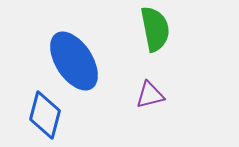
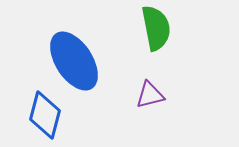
green semicircle: moved 1 px right, 1 px up
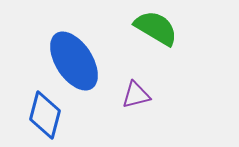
green semicircle: rotated 48 degrees counterclockwise
purple triangle: moved 14 px left
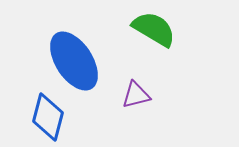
green semicircle: moved 2 px left, 1 px down
blue diamond: moved 3 px right, 2 px down
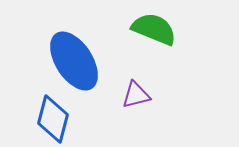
green semicircle: rotated 9 degrees counterclockwise
blue diamond: moved 5 px right, 2 px down
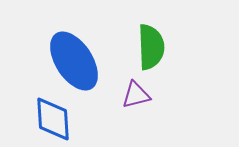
green semicircle: moved 3 px left, 18 px down; rotated 66 degrees clockwise
blue diamond: rotated 18 degrees counterclockwise
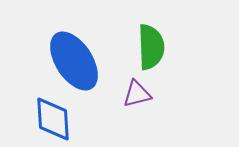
purple triangle: moved 1 px right, 1 px up
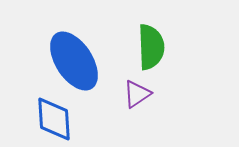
purple triangle: rotated 20 degrees counterclockwise
blue diamond: moved 1 px right
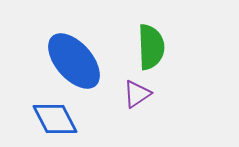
blue ellipse: rotated 8 degrees counterclockwise
blue diamond: moved 1 px right; rotated 24 degrees counterclockwise
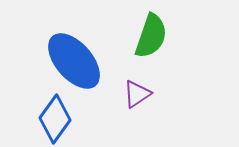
green semicircle: moved 11 px up; rotated 21 degrees clockwise
blue diamond: rotated 63 degrees clockwise
